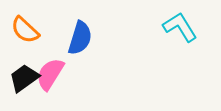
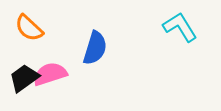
orange semicircle: moved 4 px right, 2 px up
blue semicircle: moved 15 px right, 10 px down
pink semicircle: rotated 40 degrees clockwise
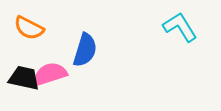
orange semicircle: rotated 16 degrees counterclockwise
blue semicircle: moved 10 px left, 2 px down
black trapezoid: rotated 48 degrees clockwise
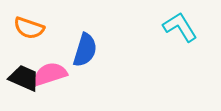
orange semicircle: rotated 8 degrees counterclockwise
black trapezoid: rotated 12 degrees clockwise
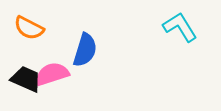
orange semicircle: rotated 8 degrees clockwise
pink semicircle: moved 2 px right
black trapezoid: moved 2 px right, 1 px down
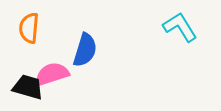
orange semicircle: rotated 68 degrees clockwise
black trapezoid: moved 2 px right, 8 px down; rotated 8 degrees counterclockwise
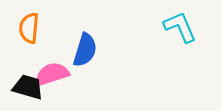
cyan L-shape: rotated 9 degrees clockwise
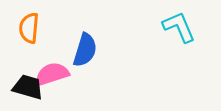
cyan L-shape: moved 1 px left
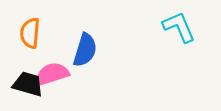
orange semicircle: moved 1 px right, 5 px down
black trapezoid: moved 3 px up
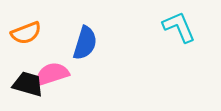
orange semicircle: moved 4 px left; rotated 116 degrees counterclockwise
blue semicircle: moved 7 px up
